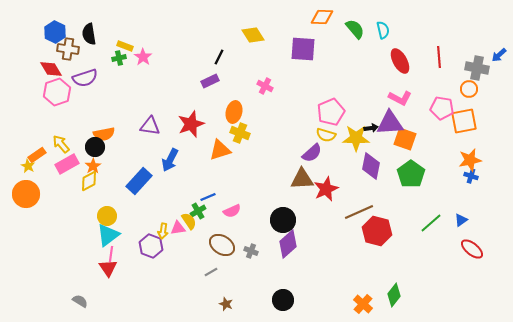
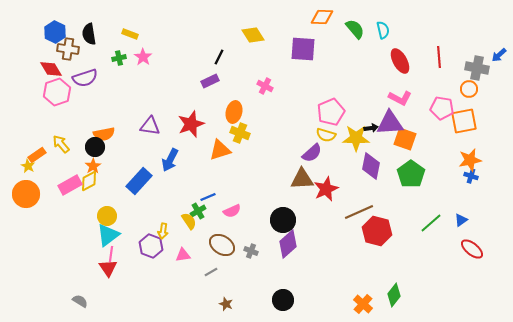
yellow rectangle at (125, 46): moved 5 px right, 12 px up
pink rectangle at (67, 164): moved 3 px right, 21 px down
pink triangle at (178, 228): moved 5 px right, 27 px down
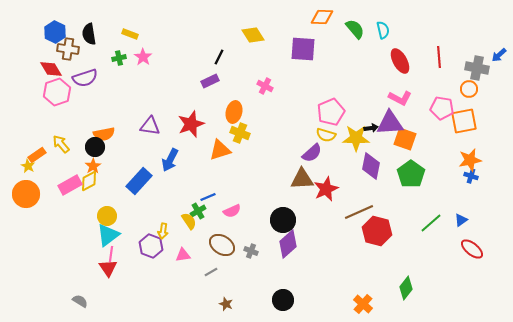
green diamond at (394, 295): moved 12 px right, 7 px up
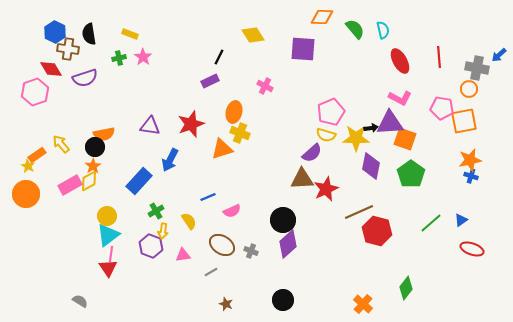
pink hexagon at (57, 92): moved 22 px left
orange triangle at (220, 150): moved 2 px right, 1 px up
green cross at (198, 211): moved 42 px left
red ellipse at (472, 249): rotated 20 degrees counterclockwise
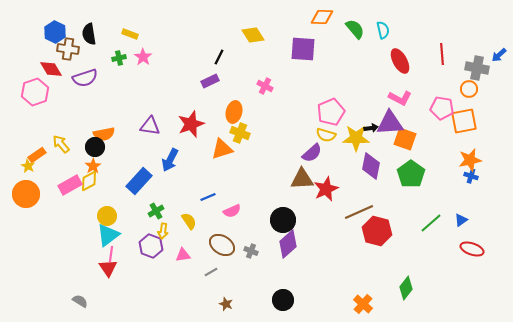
red line at (439, 57): moved 3 px right, 3 px up
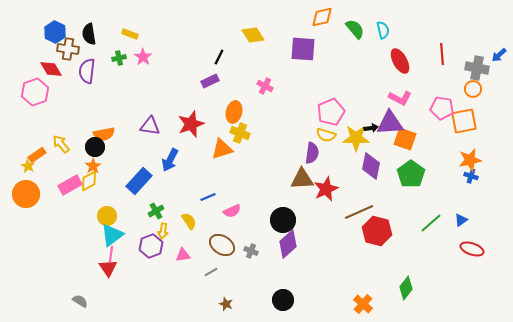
orange diamond at (322, 17): rotated 15 degrees counterclockwise
purple semicircle at (85, 78): moved 2 px right, 7 px up; rotated 115 degrees clockwise
orange circle at (469, 89): moved 4 px right
purple semicircle at (312, 153): rotated 40 degrees counterclockwise
cyan triangle at (108, 235): moved 4 px right
purple hexagon at (151, 246): rotated 20 degrees clockwise
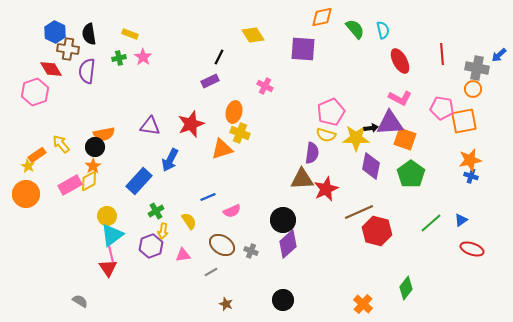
pink line at (111, 254): rotated 21 degrees counterclockwise
